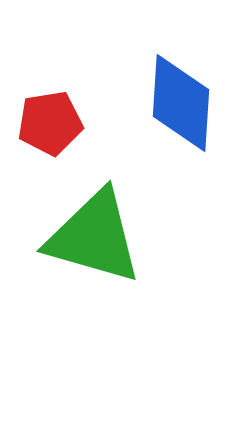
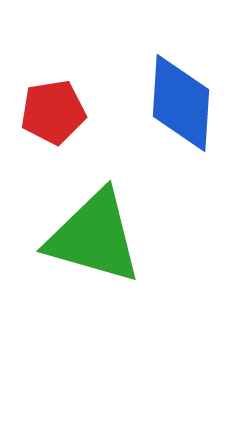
red pentagon: moved 3 px right, 11 px up
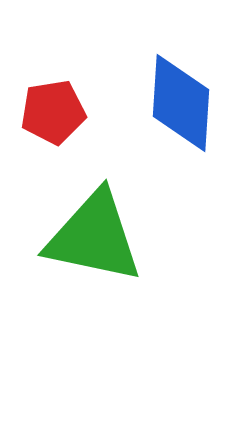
green triangle: rotated 4 degrees counterclockwise
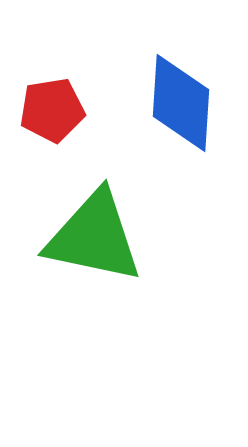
red pentagon: moved 1 px left, 2 px up
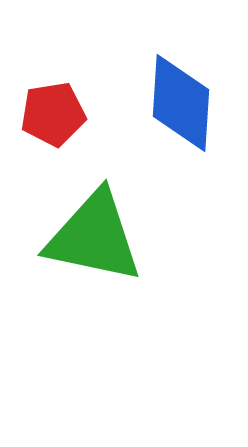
red pentagon: moved 1 px right, 4 px down
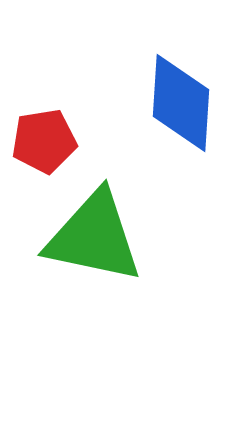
red pentagon: moved 9 px left, 27 px down
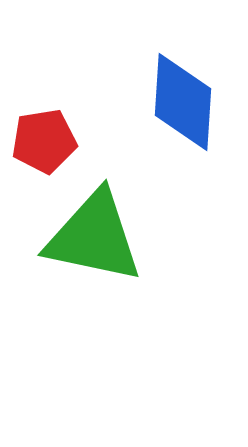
blue diamond: moved 2 px right, 1 px up
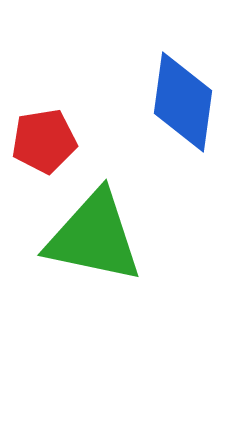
blue diamond: rotated 4 degrees clockwise
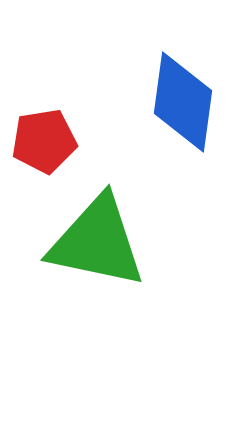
green triangle: moved 3 px right, 5 px down
